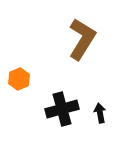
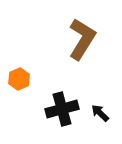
black arrow: rotated 36 degrees counterclockwise
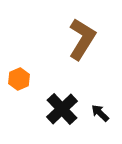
black cross: rotated 28 degrees counterclockwise
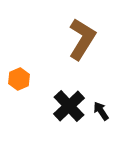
black cross: moved 7 px right, 3 px up
black arrow: moved 1 px right, 2 px up; rotated 12 degrees clockwise
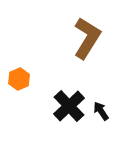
brown L-shape: moved 5 px right, 1 px up
